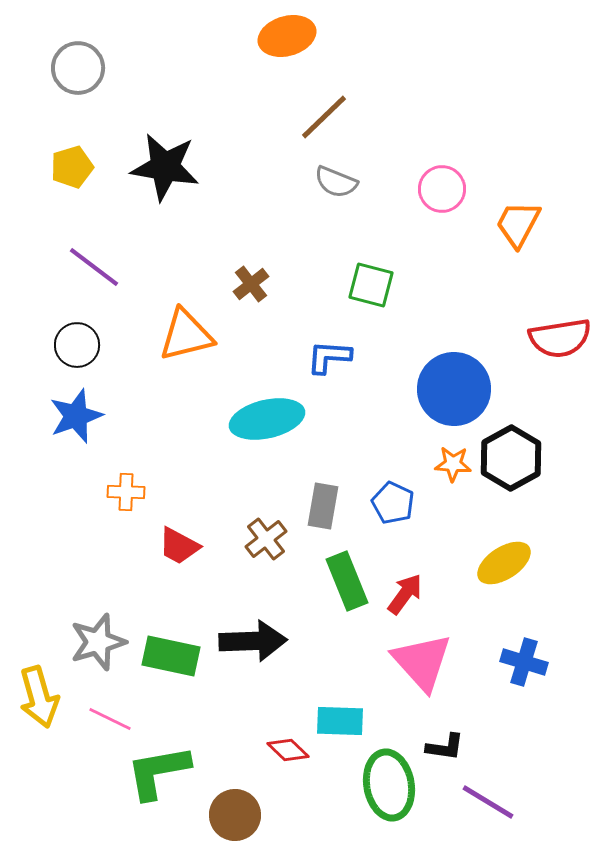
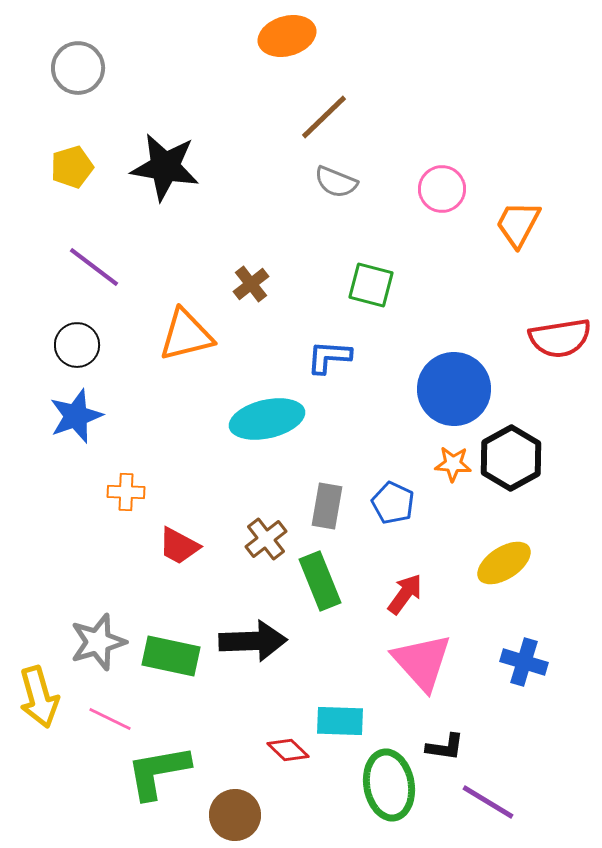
gray rectangle at (323, 506): moved 4 px right
green rectangle at (347, 581): moved 27 px left
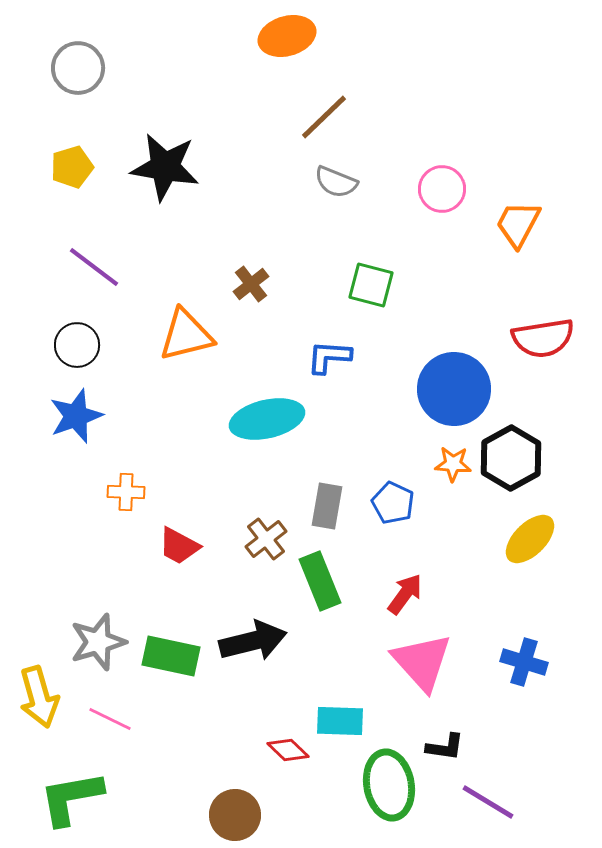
red semicircle at (560, 338): moved 17 px left
yellow ellipse at (504, 563): moved 26 px right, 24 px up; rotated 12 degrees counterclockwise
black arrow at (253, 641): rotated 12 degrees counterclockwise
green L-shape at (158, 772): moved 87 px left, 26 px down
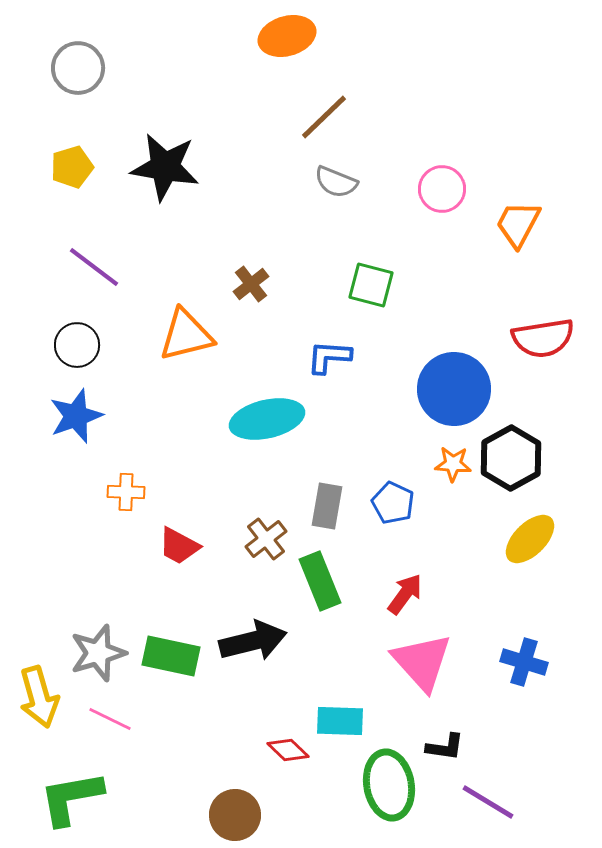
gray star at (98, 642): moved 11 px down
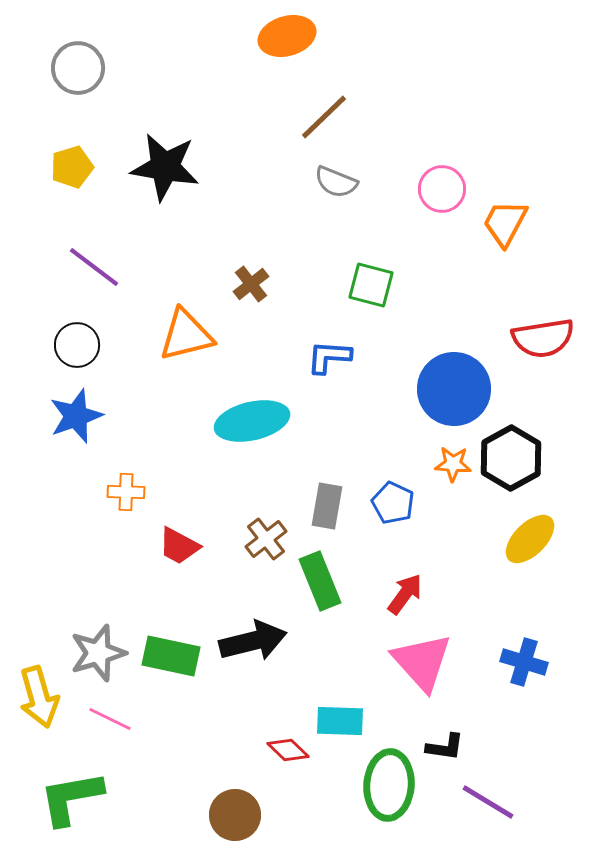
orange trapezoid at (518, 224): moved 13 px left, 1 px up
cyan ellipse at (267, 419): moved 15 px left, 2 px down
green ellipse at (389, 785): rotated 14 degrees clockwise
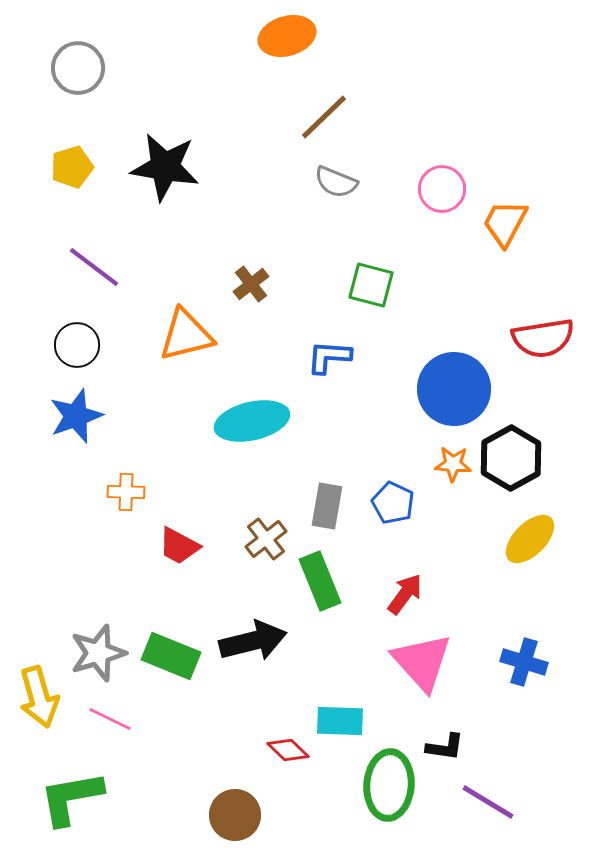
green rectangle at (171, 656): rotated 10 degrees clockwise
